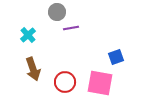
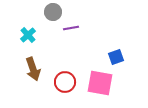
gray circle: moved 4 px left
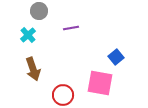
gray circle: moved 14 px left, 1 px up
blue square: rotated 21 degrees counterclockwise
red circle: moved 2 px left, 13 px down
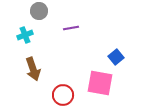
cyan cross: moved 3 px left; rotated 21 degrees clockwise
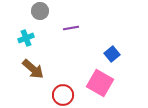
gray circle: moved 1 px right
cyan cross: moved 1 px right, 3 px down
blue square: moved 4 px left, 3 px up
brown arrow: rotated 30 degrees counterclockwise
pink square: rotated 20 degrees clockwise
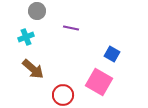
gray circle: moved 3 px left
purple line: rotated 21 degrees clockwise
cyan cross: moved 1 px up
blue square: rotated 21 degrees counterclockwise
pink square: moved 1 px left, 1 px up
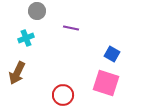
cyan cross: moved 1 px down
brown arrow: moved 16 px left, 4 px down; rotated 75 degrees clockwise
pink square: moved 7 px right, 1 px down; rotated 12 degrees counterclockwise
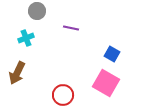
pink square: rotated 12 degrees clockwise
